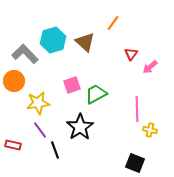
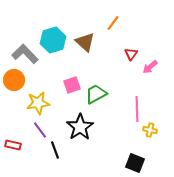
orange circle: moved 1 px up
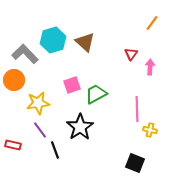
orange line: moved 39 px right
pink arrow: rotated 133 degrees clockwise
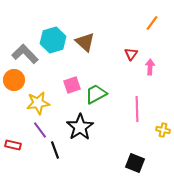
yellow cross: moved 13 px right
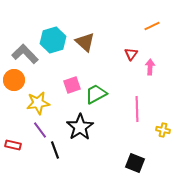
orange line: moved 3 px down; rotated 28 degrees clockwise
